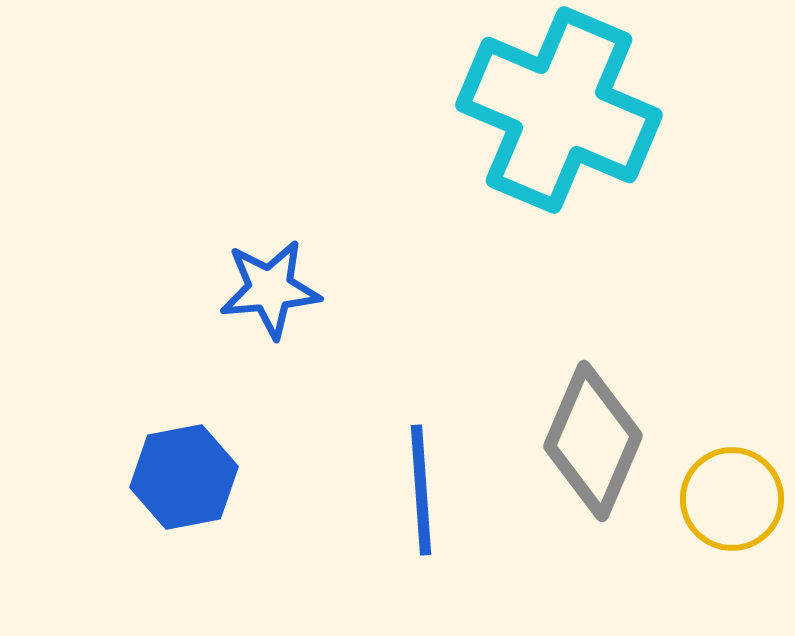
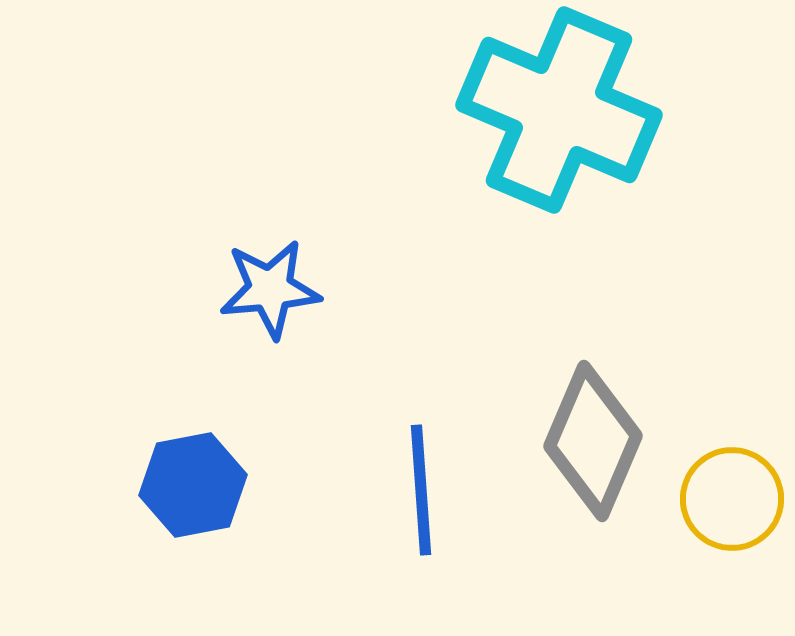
blue hexagon: moved 9 px right, 8 px down
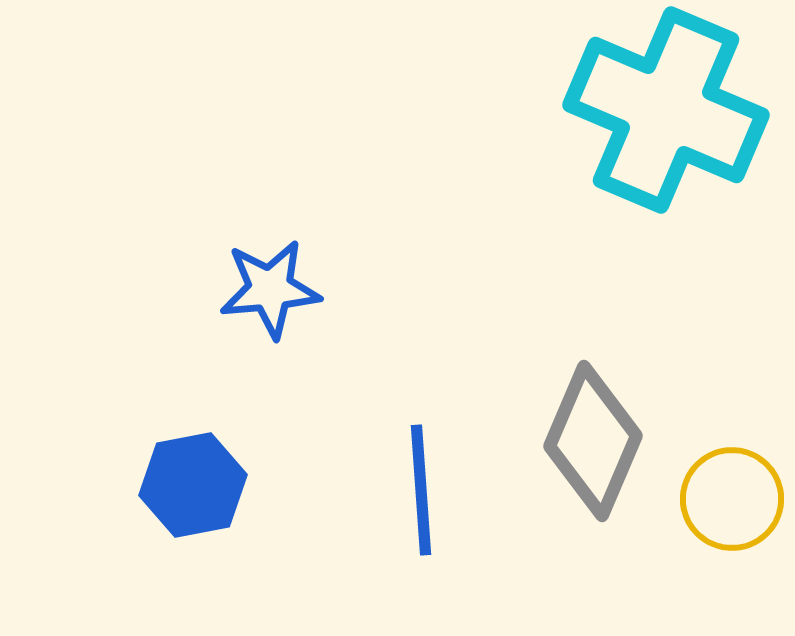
cyan cross: moved 107 px right
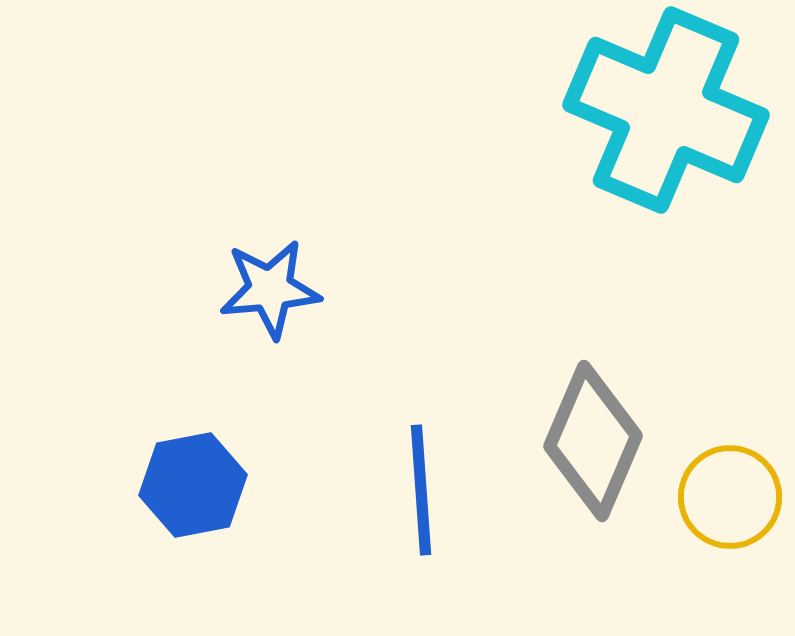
yellow circle: moved 2 px left, 2 px up
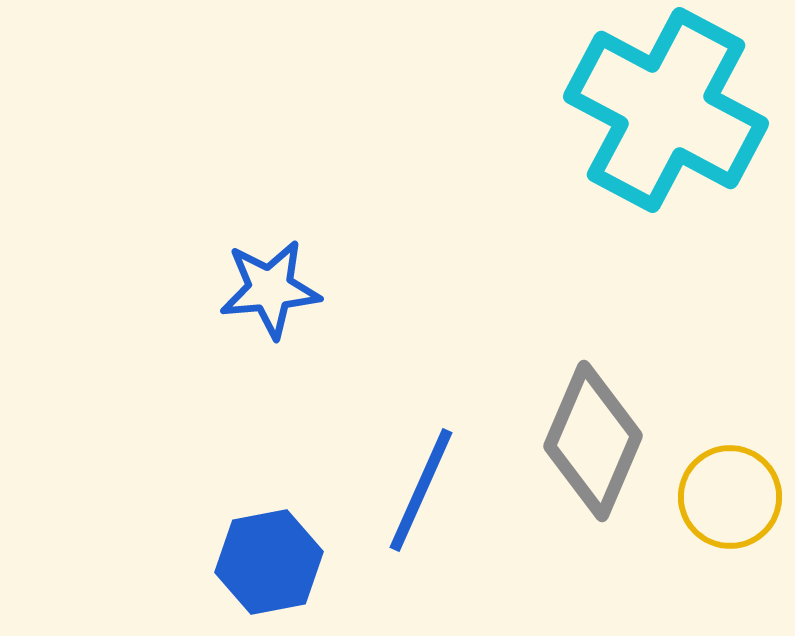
cyan cross: rotated 5 degrees clockwise
blue hexagon: moved 76 px right, 77 px down
blue line: rotated 28 degrees clockwise
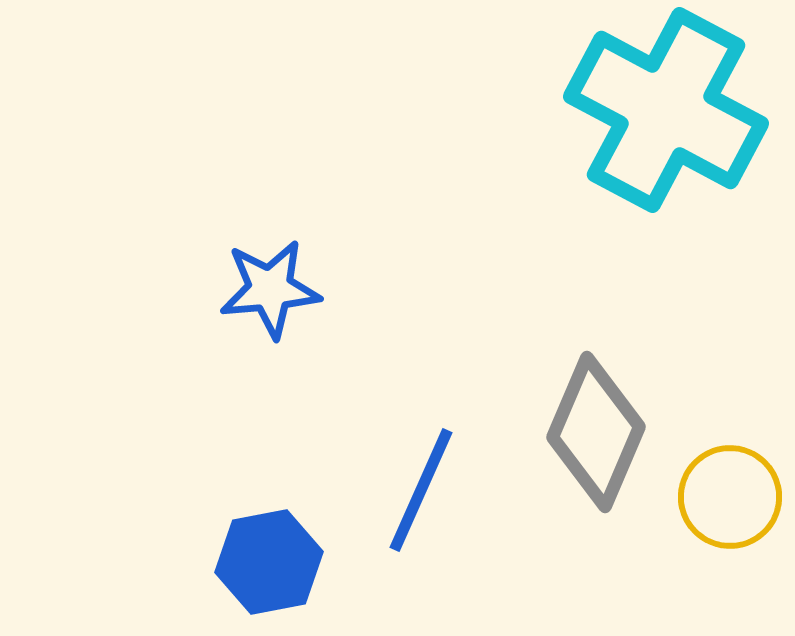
gray diamond: moved 3 px right, 9 px up
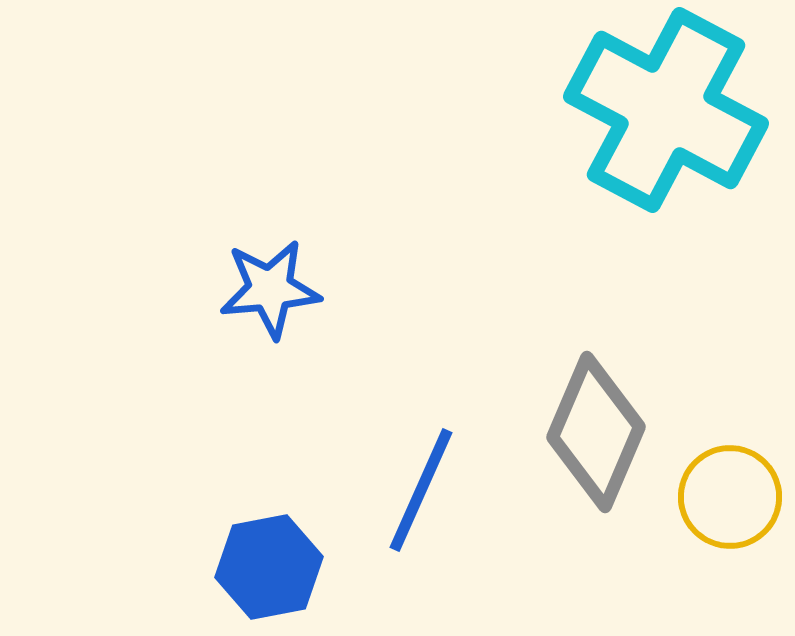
blue hexagon: moved 5 px down
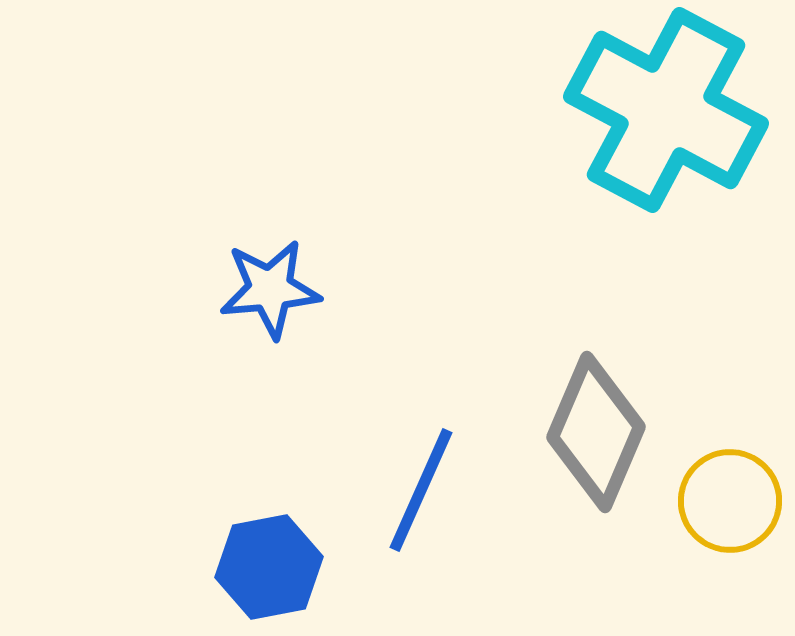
yellow circle: moved 4 px down
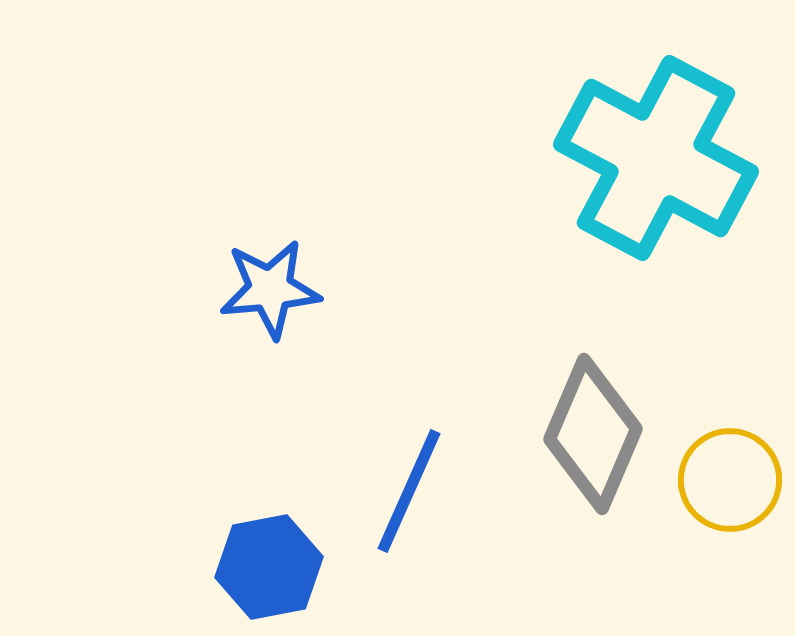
cyan cross: moved 10 px left, 48 px down
gray diamond: moved 3 px left, 2 px down
blue line: moved 12 px left, 1 px down
yellow circle: moved 21 px up
